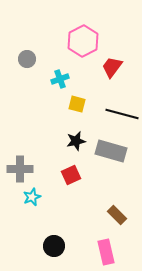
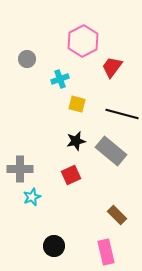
gray rectangle: rotated 24 degrees clockwise
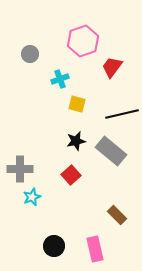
pink hexagon: rotated 8 degrees clockwise
gray circle: moved 3 px right, 5 px up
black line: rotated 28 degrees counterclockwise
red square: rotated 18 degrees counterclockwise
pink rectangle: moved 11 px left, 3 px up
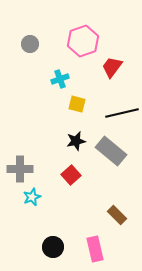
gray circle: moved 10 px up
black line: moved 1 px up
black circle: moved 1 px left, 1 px down
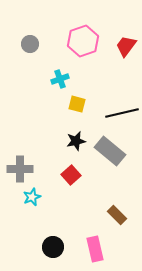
red trapezoid: moved 14 px right, 21 px up
gray rectangle: moved 1 px left
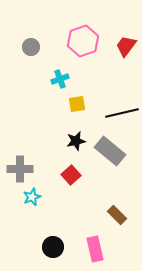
gray circle: moved 1 px right, 3 px down
yellow square: rotated 24 degrees counterclockwise
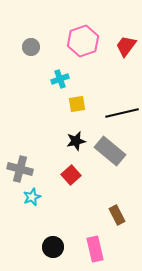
gray cross: rotated 15 degrees clockwise
brown rectangle: rotated 18 degrees clockwise
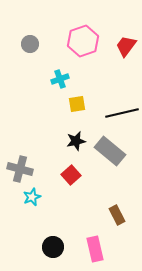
gray circle: moved 1 px left, 3 px up
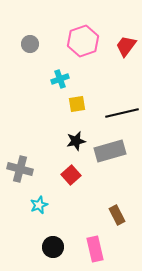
gray rectangle: rotated 56 degrees counterclockwise
cyan star: moved 7 px right, 8 px down
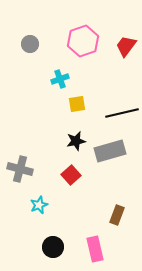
brown rectangle: rotated 48 degrees clockwise
